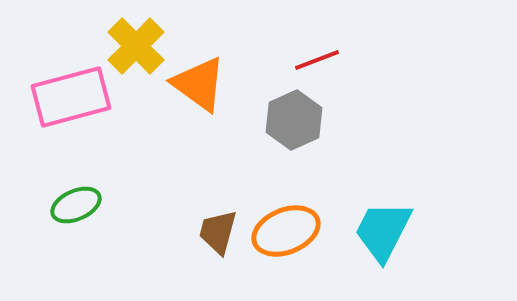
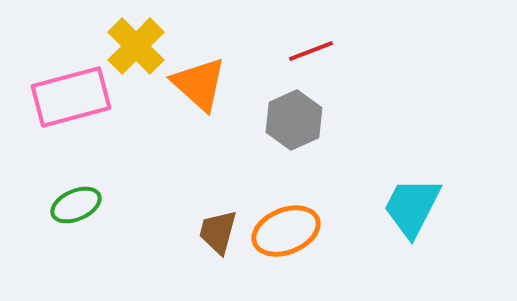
red line: moved 6 px left, 9 px up
orange triangle: rotated 6 degrees clockwise
cyan trapezoid: moved 29 px right, 24 px up
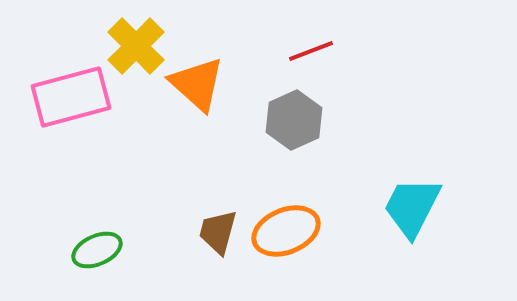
orange triangle: moved 2 px left
green ellipse: moved 21 px right, 45 px down
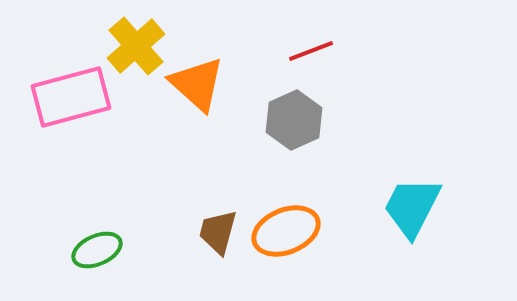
yellow cross: rotated 4 degrees clockwise
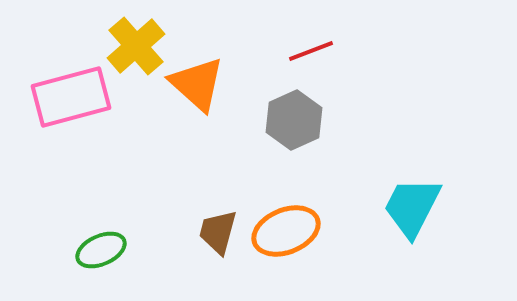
green ellipse: moved 4 px right
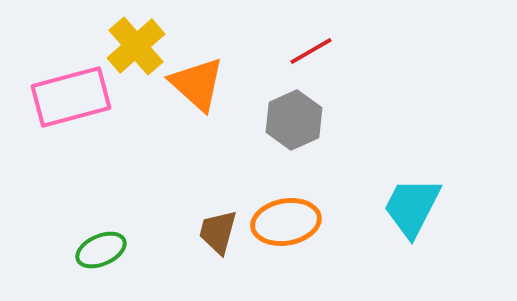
red line: rotated 9 degrees counterclockwise
orange ellipse: moved 9 px up; rotated 12 degrees clockwise
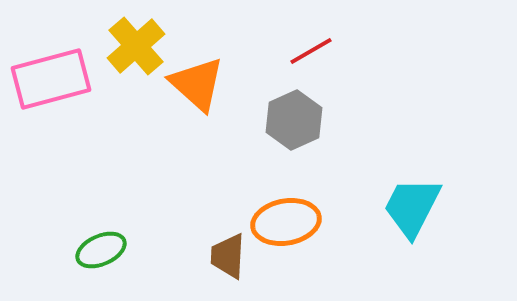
pink rectangle: moved 20 px left, 18 px up
brown trapezoid: moved 10 px right, 24 px down; rotated 12 degrees counterclockwise
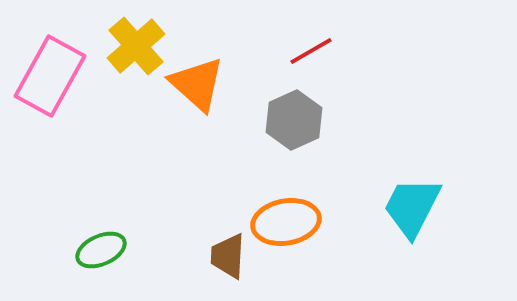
pink rectangle: moved 1 px left, 3 px up; rotated 46 degrees counterclockwise
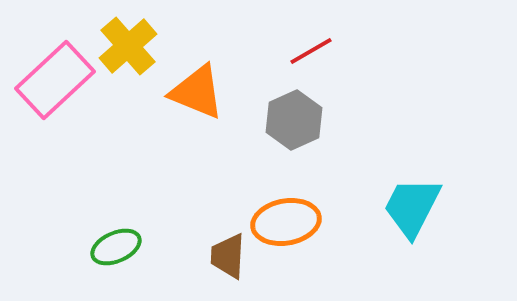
yellow cross: moved 8 px left
pink rectangle: moved 5 px right, 4 px down; rotated 18 degrees clockwise
orange triangle: moved 8 px down; rotated 20 degrees counterclockwise
green ellipse: moved 15 px right, 3 px up
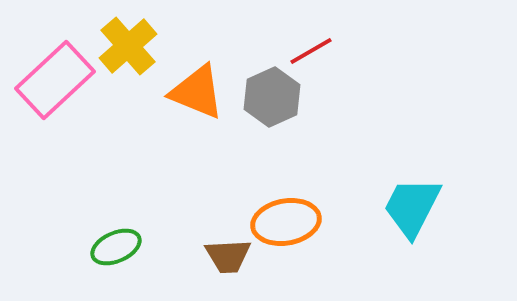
gray hexagon: moved 22 px left, 23 px up
brown trapezoid: rotated 96 degrees counterclockwise
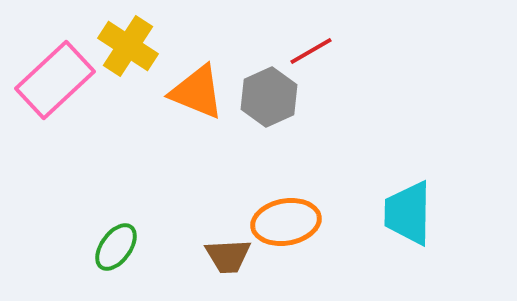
yellow cross: rotated 16 degrees counterclockwise
gray hexagon: moved 3 px left
cyan trapezoid: moved 4 px left, 6 px down; rotated 26 degrees counterclockwise
green ellipse: rotated 30 degrees counterclockwise
